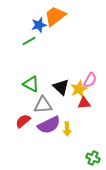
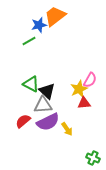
black triangle: moved 14 px left, 4 px down
purple semicircle: moved 1 px left, 3 px up
yellow arrow: rotated 32 degrees counterclockwise
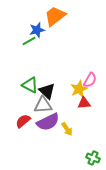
blue star: moved 2 px left, 5 px down
green triangle: moved 1 px left, 1 px down
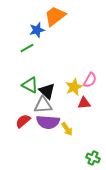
green line: moved 2 px left, 7 px down
yellow star: moved 5 px left, 2 px up
purple semicircle: rotated 30 degrees clockwise
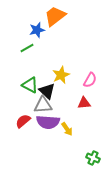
yellow star: moved 13 px left, 12 px up
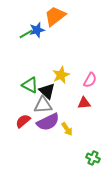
green line: moved 1 px left, 14 px up
purple semicircle: rotated 30 degrees counterclockwise
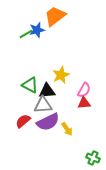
pink semicircle: moved 6 px left, 10 px down
black triangle: rotated 48 degrees counterclockwise
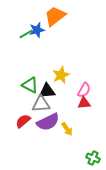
gray triangle: moved 2 px left, 1 px up
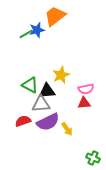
pink semicircle: moved 2 px right, 1 px up; rotated 49 degrees clockwise
red semicircle: rotated 21 degrees clockwise
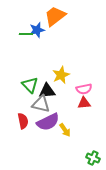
green line: rotated 32 degrees clockwise
green triangle: rotated 18 degrees clockwise
pink semicircle: moved 2 px left
gray triangle: rotated 18 degrees clockwise
red semicircle: rotated 98 degrees clockwise
yellow arrow: moved 2 px left, 1 px down
